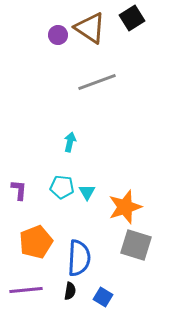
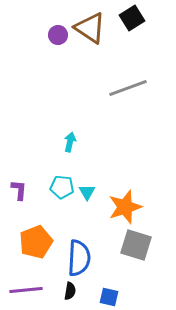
gray line: moved 31 px right, 6 px down
blue square: moved 6 px right; rotated 18 degrees counterclockwise
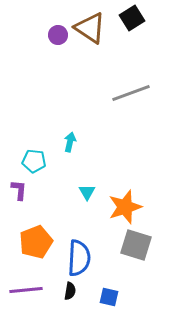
gray line: moved 3 px right, 5 px down
cyan pentagon: moved 28 px left, 26 px up
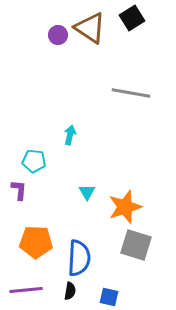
gray line: rotated 30 degrees clockwise
cyan arrow: moved 7 px up
orange pentagon: rotated 24 degrees clockwise
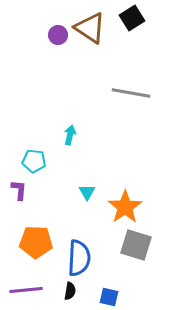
orange star: rotated 16 degrees counterclockwise
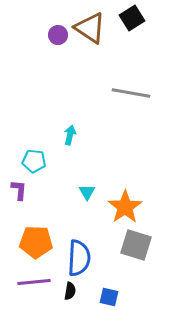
purple line: moved 8 px right, 8 px up
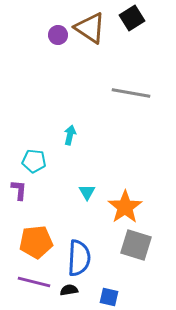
orange pentagon: rotated 8 degrees counterclockwise
purple line: rotated 20 degrees clockwise
black semicircle: moved 1 px left, 1 px up; rotated 108 degrees counterclockwise
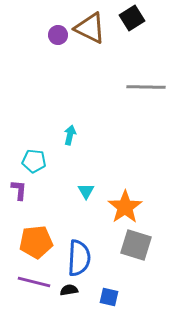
brown triangle: rotated 8 degrees counterclockwise
gray line: moved 15 px right, 6 px up; rotated 9 degrees counterclockwise
cyan triangle: moved 1 px left, 1 px up
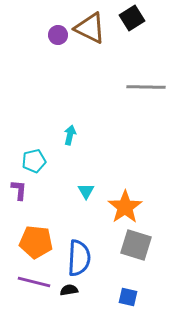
cyan pentagon: rotated 20 degrees counterclockwise
orange pentagon: rotated 12 degrees clockwise
blue square: moved 19 px right
